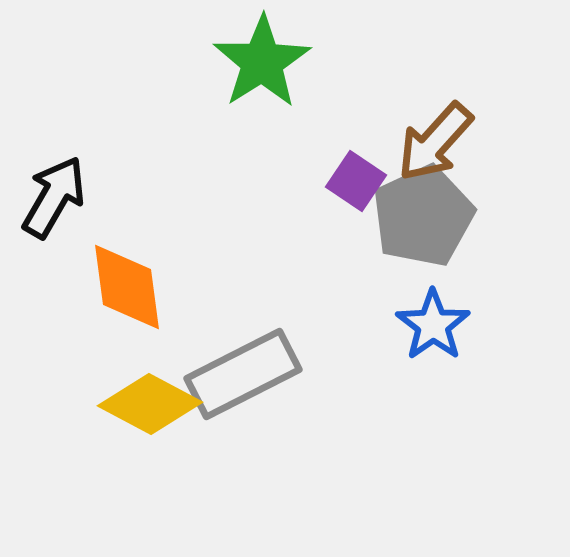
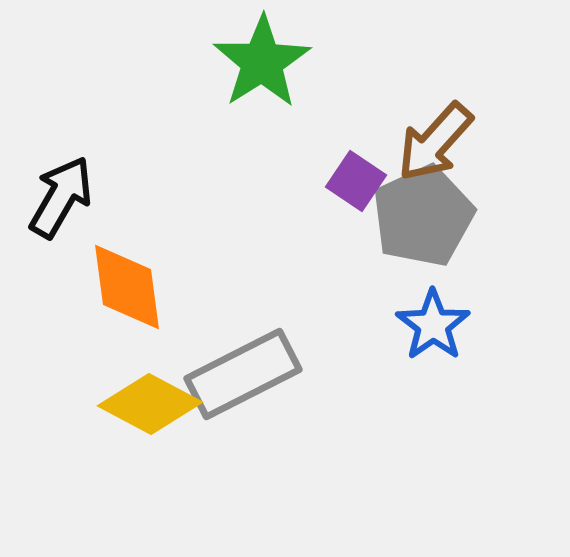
black arrow: moved 7 px right
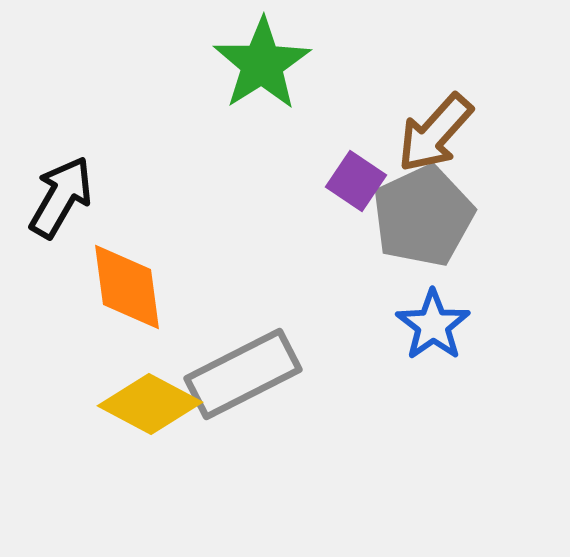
green star: moved 2 px down
brown arrow: moved 9 px up
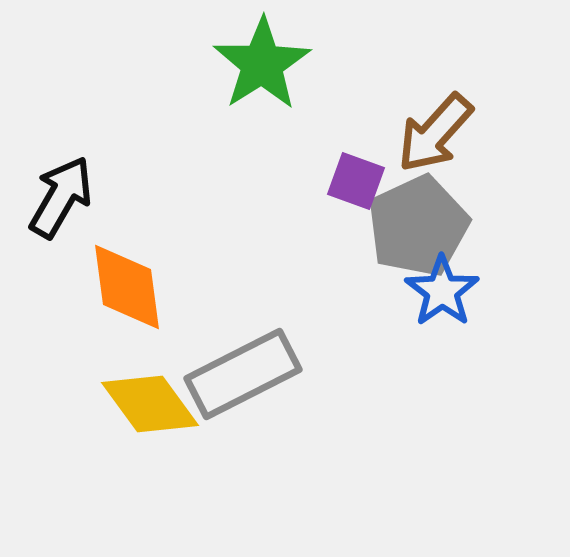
purple square: rotated 14 degrees counterclockwise
gray pentagon: moved 5 px left, 10 px down
blue star: moved 9 px right, 34 px up
yellow diamond: rotated 26 degrees clockwise
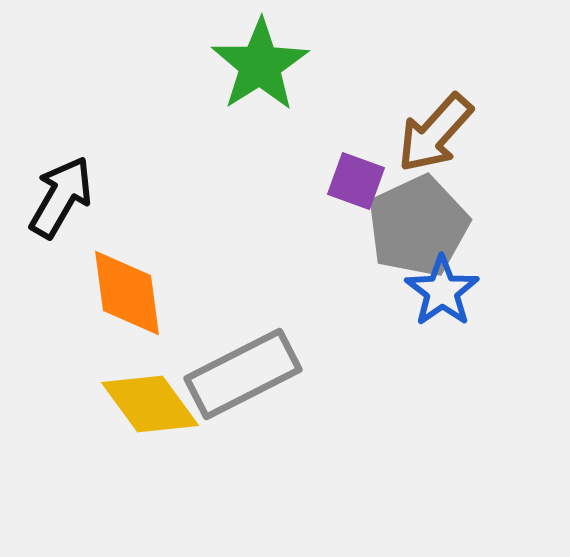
green star: moved 2 px left, 1 px down
orange diamond: moved 6 px down
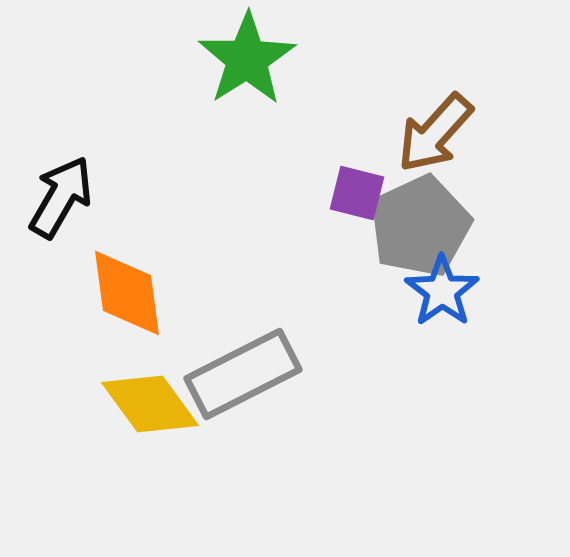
green star: moved 13 px left, 6 px up
purple square: moved 1 px right, 12 px down; rotated 6 degrees counterclockwise
gray pentagon: moved 2 px right
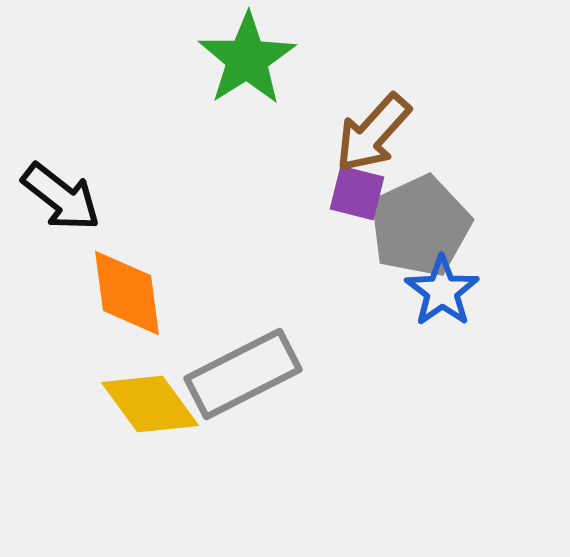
brown arrow: moved 62 px left
black arrow: rotated 98 degrees clockwise
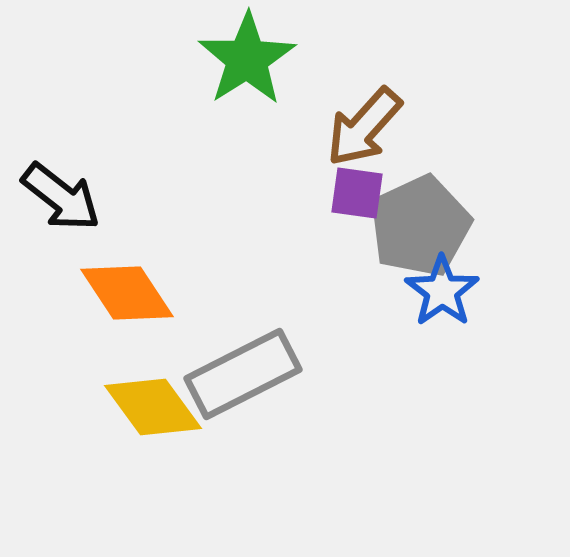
brown arrow: moved 9 px left, 6 px up
purple square: rotated 6 degrees counterclockwise
orange diamond: rotated 26 degrees counterclockwise
yellow diamond: moved 3 px right, 3 px down
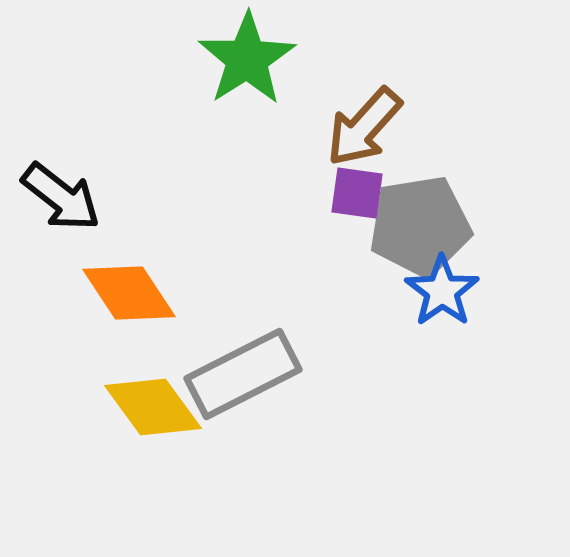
gray pentagon: rotated 16 degrees clockwise
orange diamond: moved 2 px right
